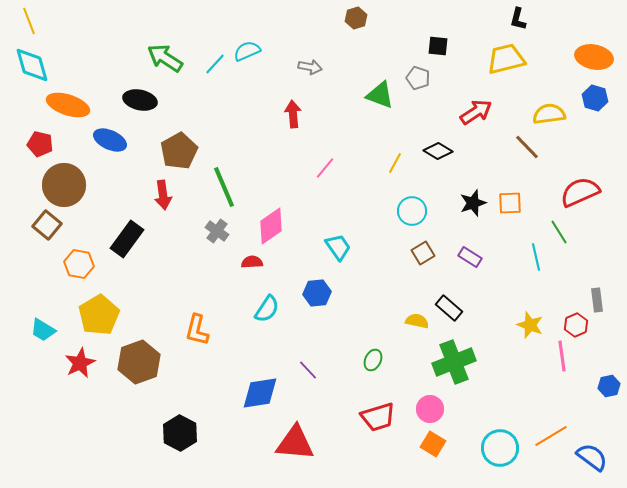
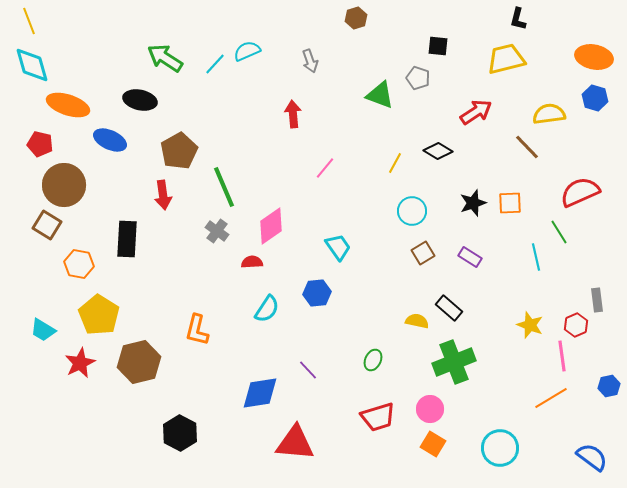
gray arrow at (310, 67): moved 6 px up; rotated 60 degrees clockwise
brown square at (47, 225): rotated 8 degrees counterclockwise
black rectangle at (127, 239): rotated 33 degrees counterclockwise
yellow pentagon at (99, 315): rotated 9 degrees counterclockwise
brown hexagon at (139, 362): rotated 6 degrees clockwise
orange line at (551, 436): moved 38 px up
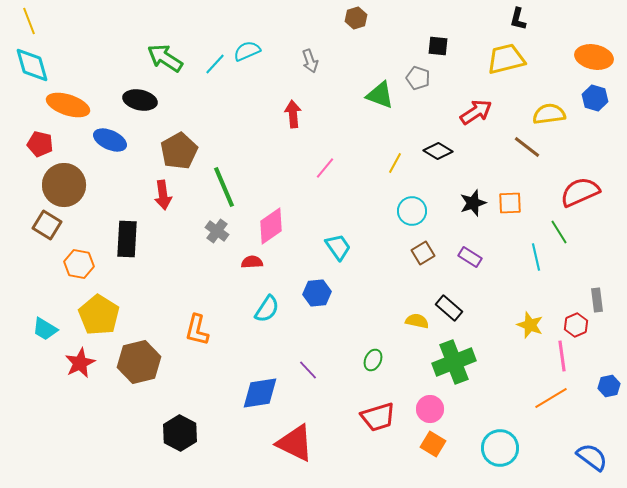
brown line at (527, 147): rotated 8 degrees counterclockwise
cyan trapezoid at (43, 330): moved 2 px right, 1 px up
red triangle at (295, 443): rotated 21 degrees clockwise
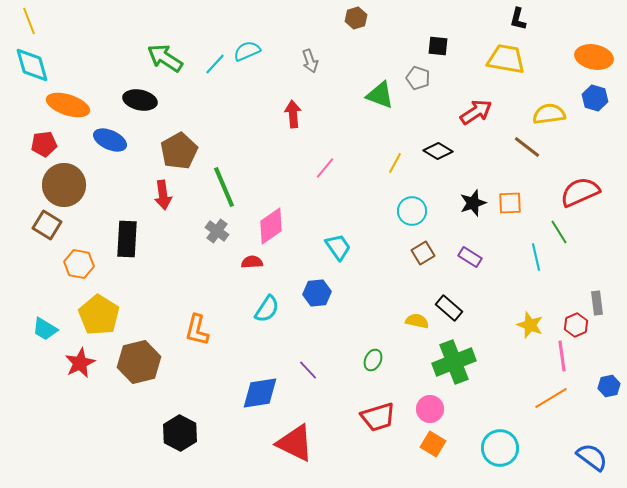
yellow trapezoid at (506, 59): rotated 24 degrees clockwise
red pentagon at (40, 144): moved 4 px right; rotated 20 degrees counterclockwise
gray rectangle at (597, 300): moved 3 px down
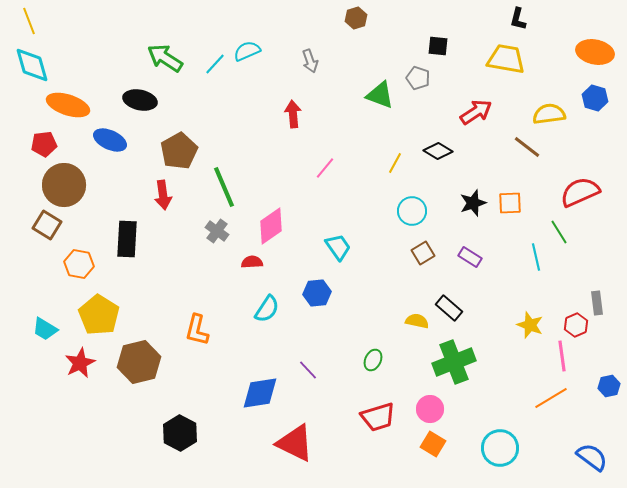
orange ellipse at (594, 57): moved 1 px right, 5 px up
